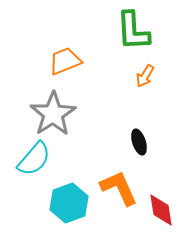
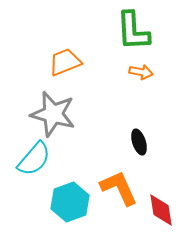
orange trapezoid: moved 1 px down
orange arrow: moved 4 px left, 4 px up; rotated 110 degrees counterclockwise
gray star: rotated 24 degrees counterclockwise
cyan hexagon: moved 1 px right, 1 px up
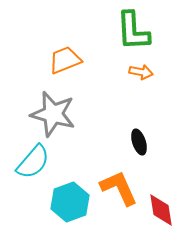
orange trapezoid: moved 2 px up
cyan semicircle: moved 1 px left, 3 px down
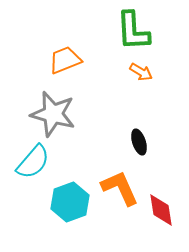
orange arrow: rotated 20 degrees clockwise
orange L-shape: moved 1 px right
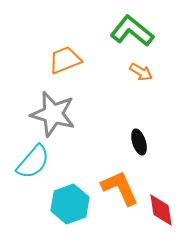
green L-shape: moved 1 px left; rotated 132 degrees clockwise
cyan hexagon: moved 2 px down
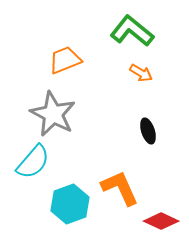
orange arrow: moved 1 px down
gray star: rotated 12 degrees clockwise
black ellipse: moved 9 px right, 11 px up
red diamond: moved 11 px down; rotated 56 degrees counterclockwise
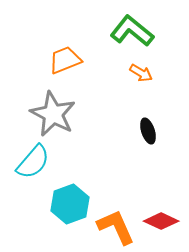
orange L-shape: moved 4 px left, 39 px down
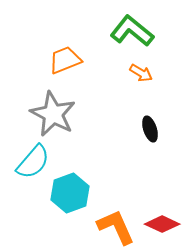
black ellipse: moved 2 px right, 2 px up
cyan hexagon: moved 11 px up
red diamond: moved 1 px right, 3 px down
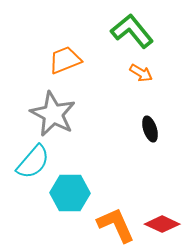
green L-shape: rotated 12 degrees clockwise
cyan hexagon: rotated 21 degrees clockwise
orange L-shape: moved 2 px up
